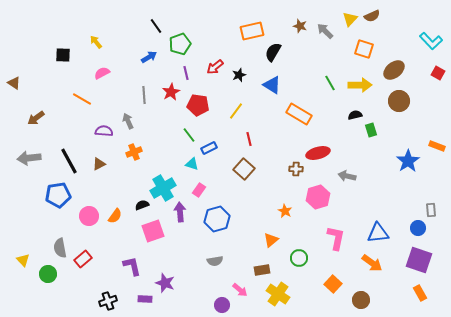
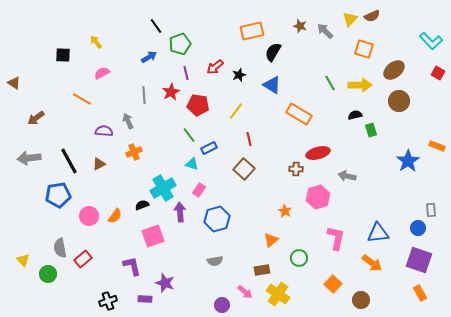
pink square at (153, 231): moved 5 px down
pink arrow at (240, 290): moved 5 px right, 2 px down
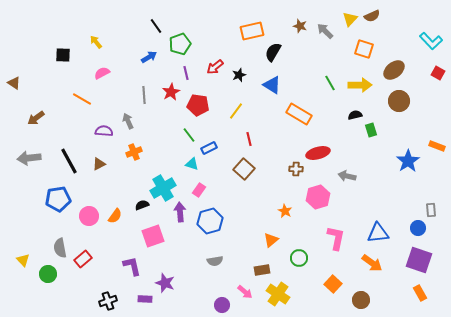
blue pentagon at (58, 195): moved 4 px down
blue hexagon at (217, 219): moved 7 px left, 2 px down
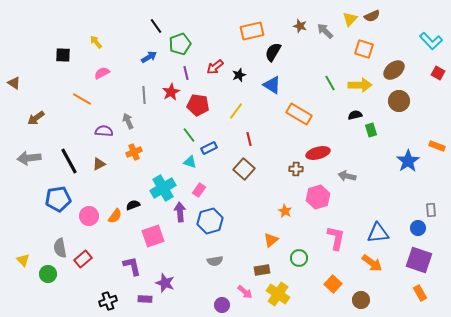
cyan triangle at (192, 164): moved 2 px left, 2 px up
black semicircle at (142, 205): moved 9 px left
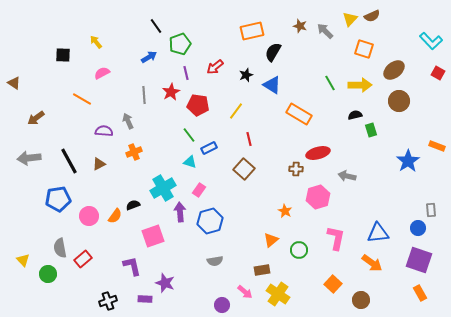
black star at (239, 75): moved 7 px right
green circle at (299, 258): moved 8 px up
